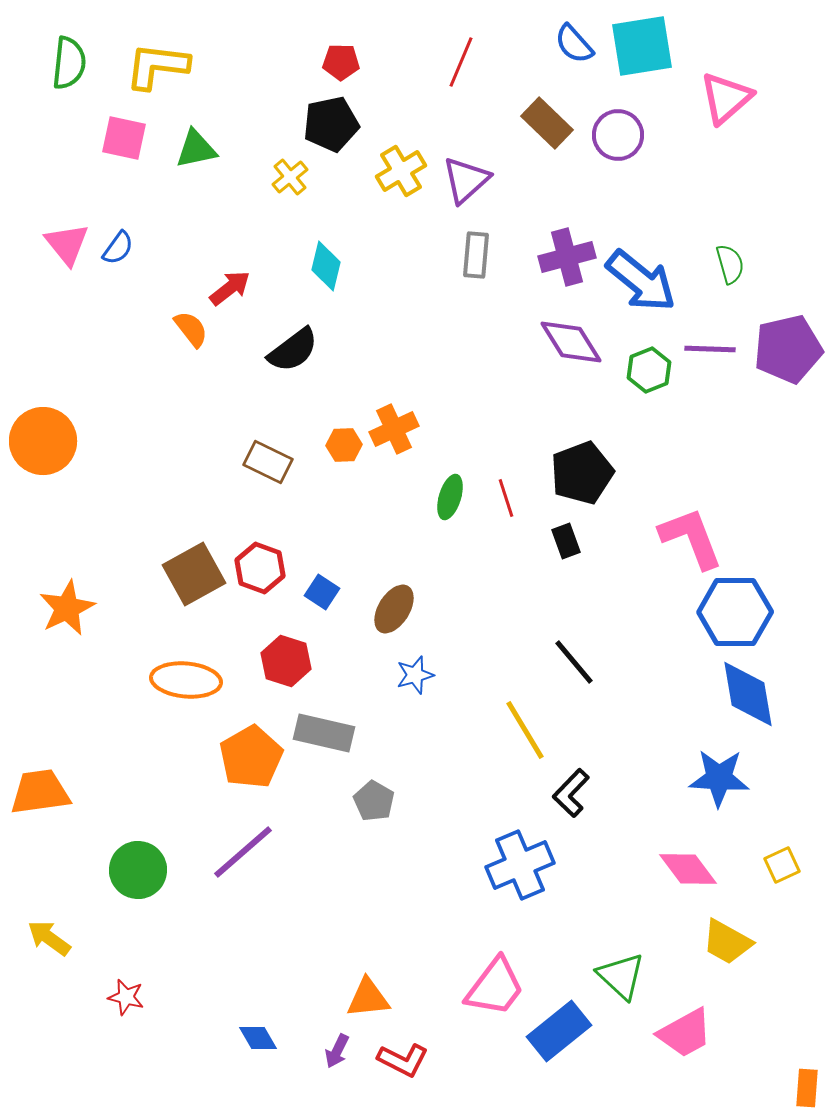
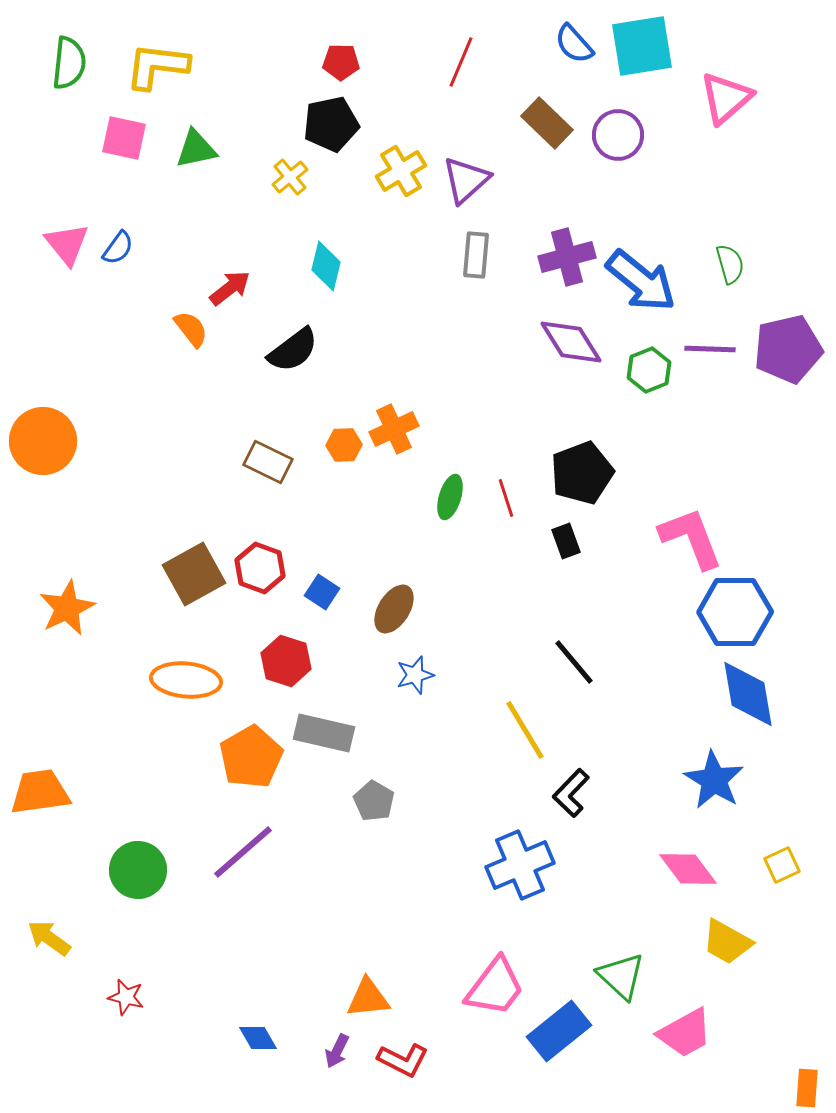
blue star at (719, 778): moved 5 px left, 2 px down; rotated 28 degrees clockwise
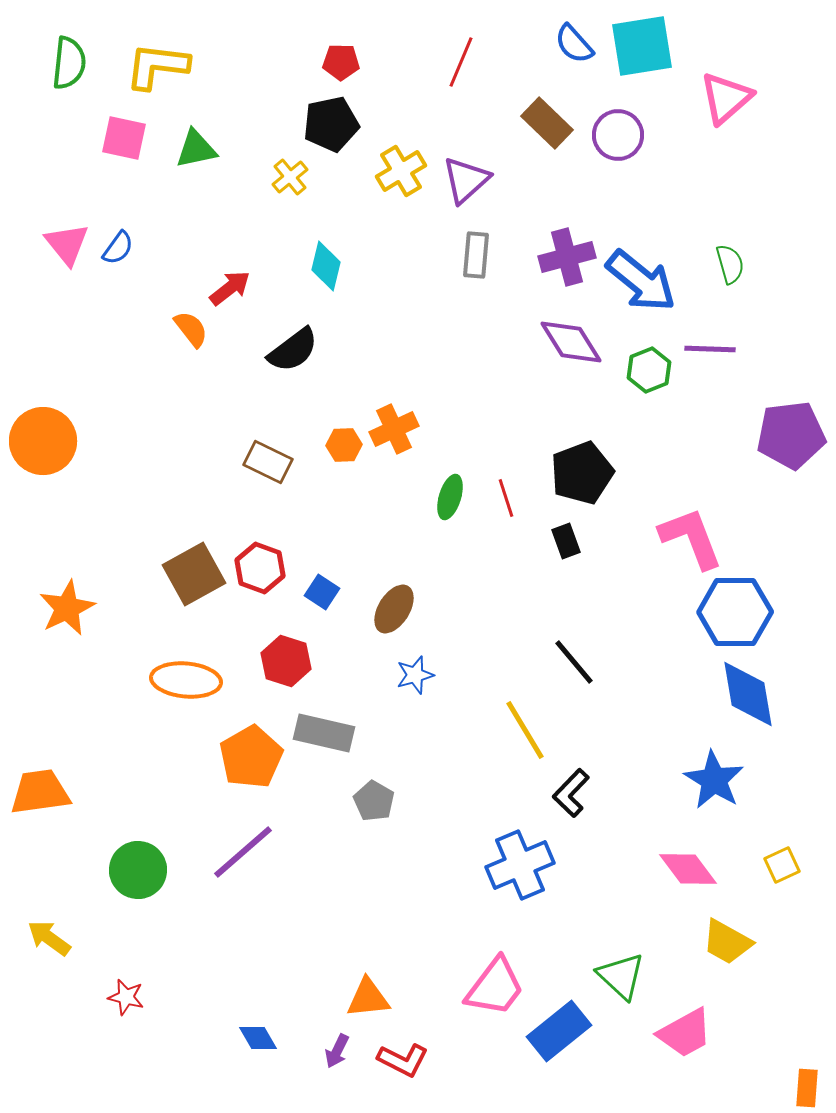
purple pentagon at (788, 349): moved 3 px right, 86 px down; rotated 6 degrees clockwise
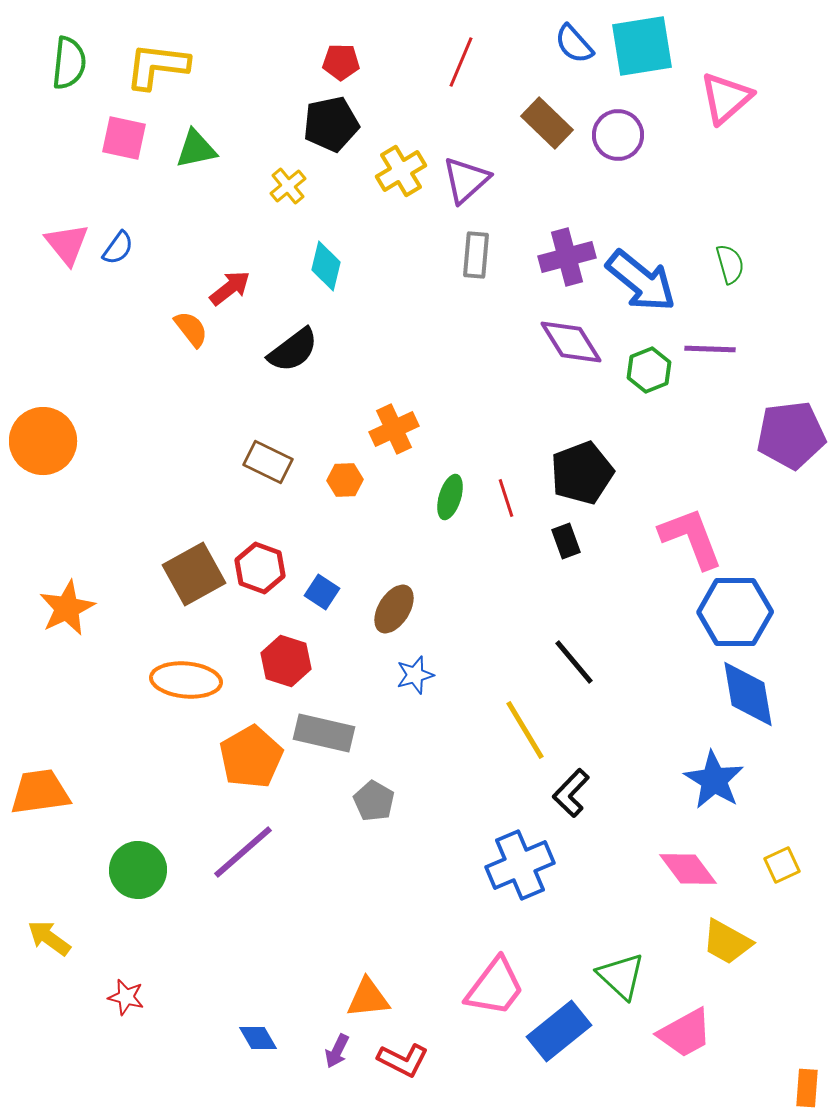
yellow cross at (290, 177): moved 2 px left, 9 px down
orange hexagon at (344, 445): moved 1 px right, 35 px down
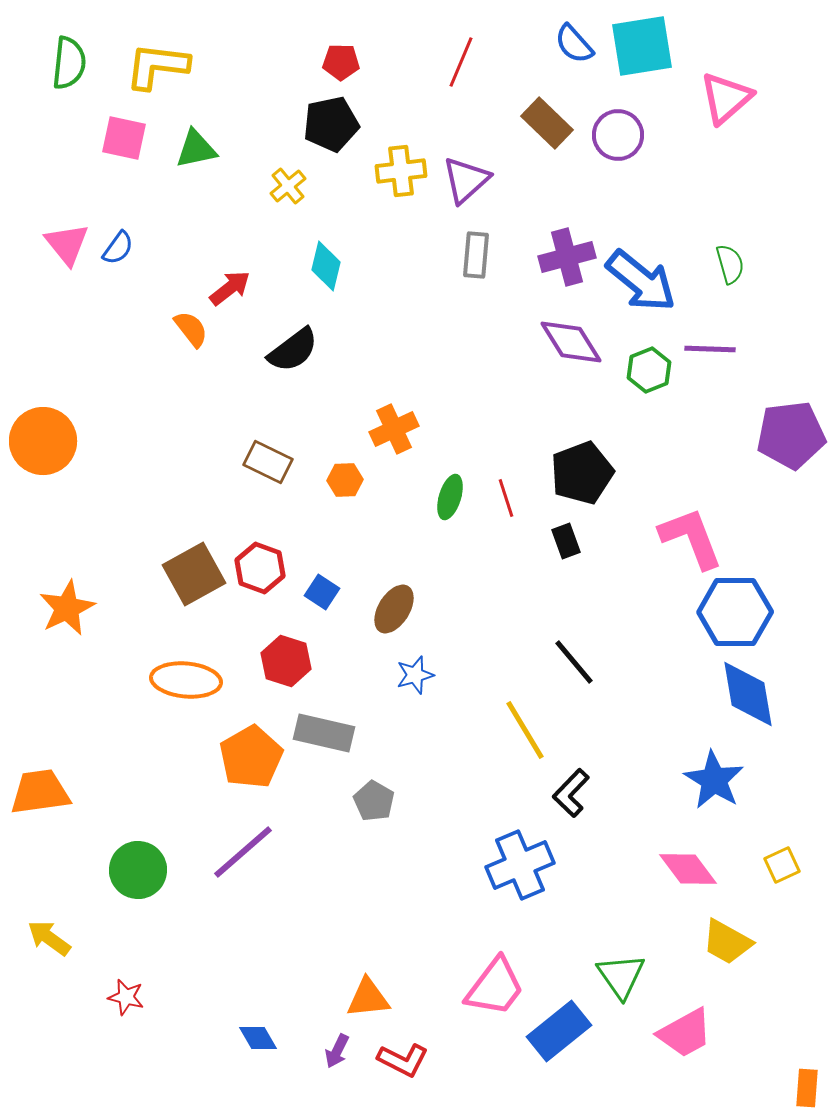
yellow cross at (401, 171): rotated 24 degrees clockwise
green triangle at (621, 976): rotated 12 degrees clockwise
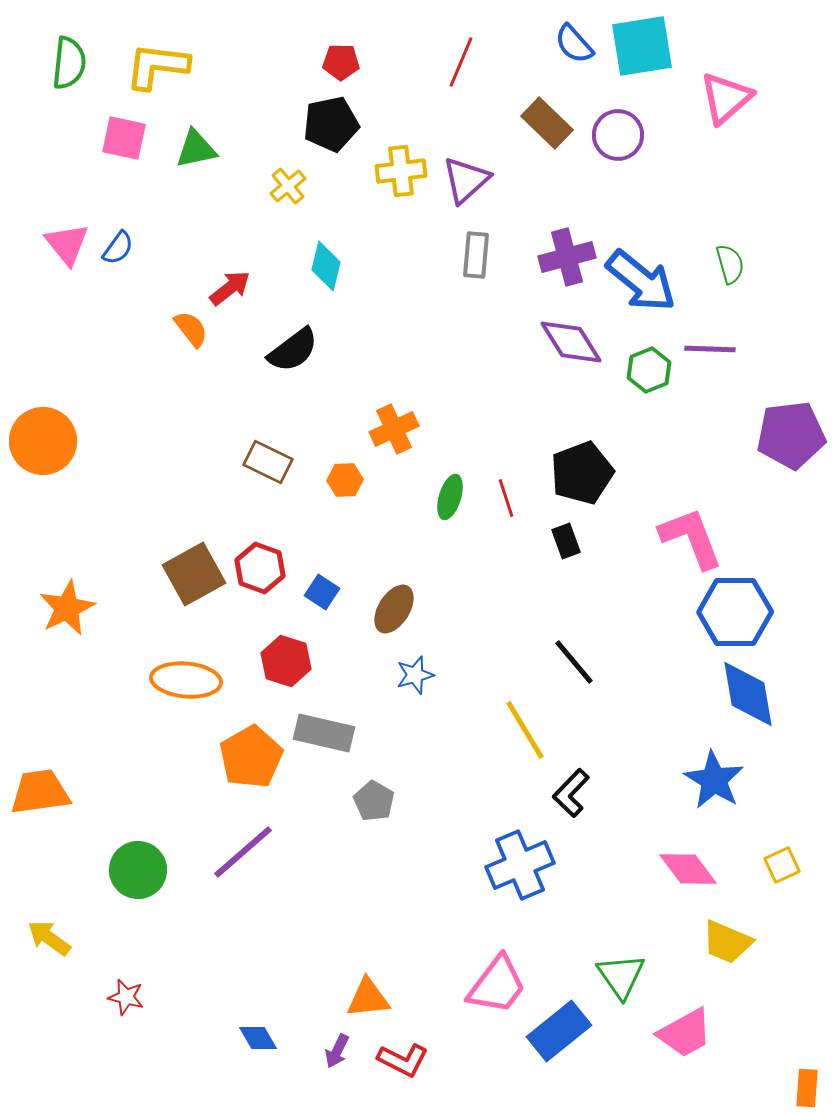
yellow trapezoid at (727, 942): rotated 6 degrees counterclockwise
pink trapezoid at (495, 987): moved 2 px right, 2 px up
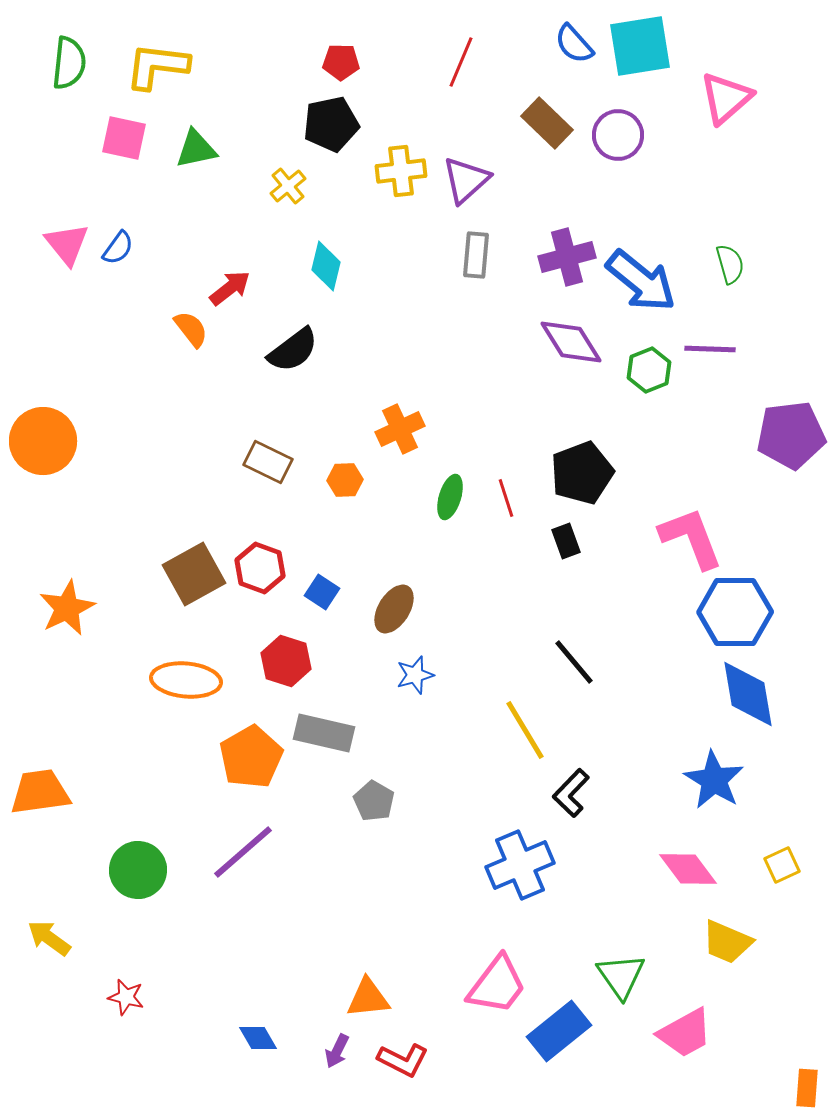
cyan square at (642, 46): moved 2 px left
orange cross at (394, 429): moved 6 px right
